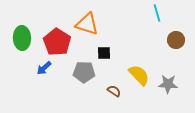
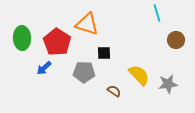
gray star: rotated 12 degrees counterclockwise
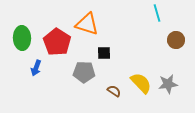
blue arrow: moved 8 px left; rotated 28 degrees counterclockwise
yellow semicircle: moved 2 px right, 8 px down
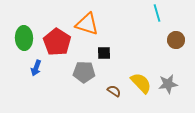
green ellipse: moved 2 px right
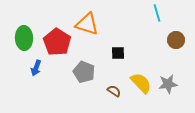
black square: moved 14 px right
gray pentagon: rotated 20 degrees clockwise
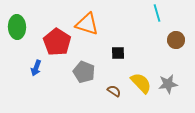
green ellipse: moved 7 px left, 11 px up
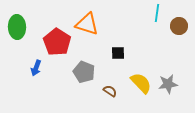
cyan line: rotated 24 degrees clockwise
brown circle: moved 3 px right, 14 px up
brown semicircle: moved 4 px left
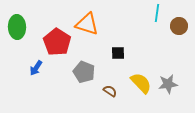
blue arrow: rotated 14 degrees clockwise
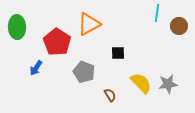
orange triangle: moved 2 px right; rotated 45 degrees counterclockwise
brown semicircle: moved 4 px down; rotated 24 degrees clockwise
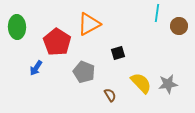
black square: rotated 16 degrees counterclockwise
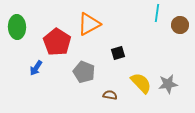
brown circle: moved 1 px right, 1 px up
brown semicircle: rotated 48 degrees counterclockwise
